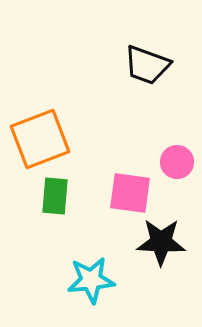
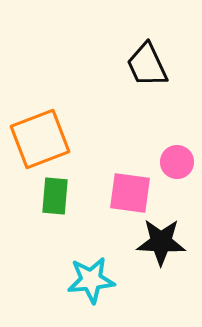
black trapezoid: rotated 45 degrees clockwise
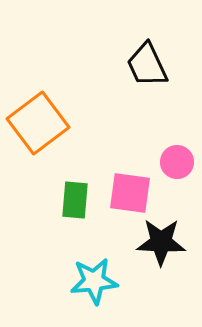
orange square: moved 2 px left, 16 px up; rotated 16 degrees counterclockwise
green rectangle: moved 20 px right, 4 px down
cyan star: moved 3 px right, 1 px down
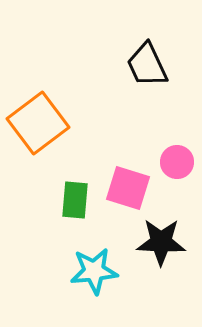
pink square: moved 2 px left, 5 px up; rotated 9 degrees clockwise
cyan star: moved 10 px up
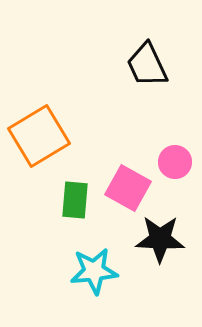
orange square: moved 1 px right, 13 px down; rotated 6 degrees clockwise
pink circle: moved 2 px left
pink square: rotated 12 degrees clockwise
black star: moved 1 px left, 3 px up
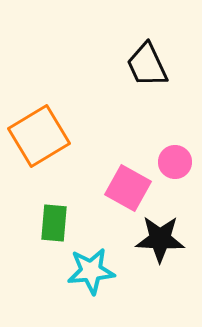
green rectangle: moved 21 px left, 23 px down
cyan star: moved 3 px left
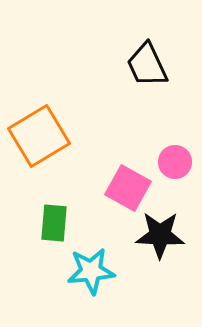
black star: moved 4 px up
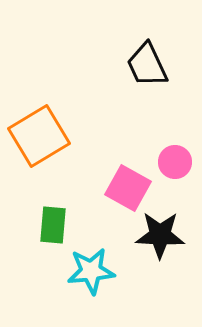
green rectangle: moved 1 px left, 2 px down
